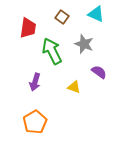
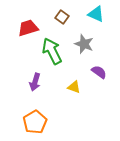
red trapezoid: rotated 115 degrees counterclockwise
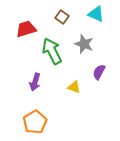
red trapezoid: moved 2 px left, 1 px down
purple semicircle: rotated 98 degrees counterclockwise
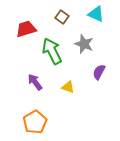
purple arrow: rotated 126 degrees clockwise
yellow triangle: moved 6 px left
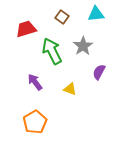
cyan triangle: rotated 30 degrees counterclockwise
gray star: moved 1 px left, 2 px down; rotated 18 degrees clockwise
yellow triangle: moved 2 px right, 2 px down
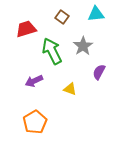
purple arrow: moved 1 px left, 1 px up; rotated 78 degrees counterclockwise
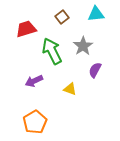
brown square: rotated 16 degrees clockwise
purple semicircle: moved 4 px left, 2 px up
